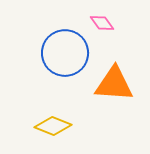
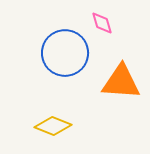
pink diamond: rotated 20 degrees clockwise
orange triangle: moved 7 px right, 2 px up
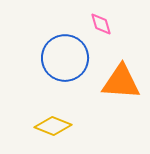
pink diamond: moved 1 px left, 1 px down
blue circle: moved 5 px down
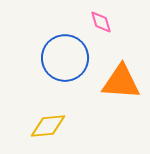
pink diamond: moved 2 px up
yellow diamond: moved 5 px left; rotated 27 degrees counterclockwise
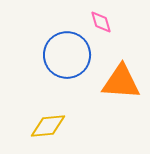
blue circle: moved 2 px right, 3 px up
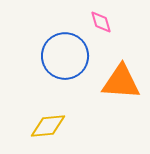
blue circle: moved 2 px left, 1 px down
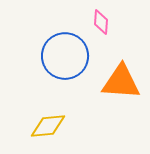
pink diamond: rotated 20 degrees clockwise
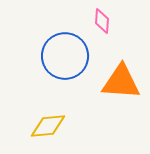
pink diamond: moved 1 px right, 1 px up
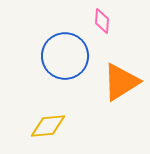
orange triangle: rotated 36 degrees counterclockwise
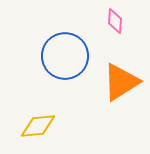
pink diamond: moved 13 px right
yellow diamond: moved 10 px left
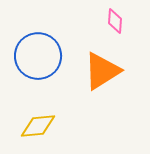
blue circle: moved 27 px left
orange triangle: moved 19 px left, 11 px up
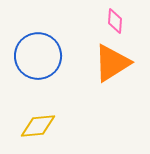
orange triangle: moved 10 px right, 8 px up
